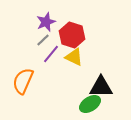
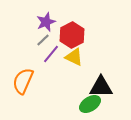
red hexagon: rotated 15 degrees clockwise
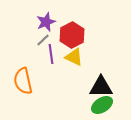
purple line: rotated 48 degrees counterclockwise
orange semicircle: rotated 36 degrees counterclockwise
green ellipse: moved 12 px right, 1 px down
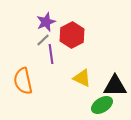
yellow triangle: moved 8 px right, 21 px down
black triangle: moved 14 px right, 1 px up
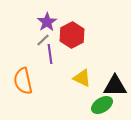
purple star: moved 1 px right; rotated 12 degrees counterclockwise
purple line: moved 1 px left
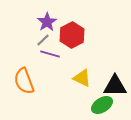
purple line: rotated 66 degrees counterclockwise
orange semicircle: moved 1 px right; rotated 8 degrees counterclockwise
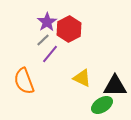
red hexagon: moved 3 px left, 6 px up
purple line: rotated 66 degrees counterclockwise
